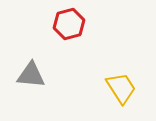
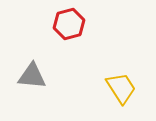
gray triangle: moved 1 px right, 1 px down
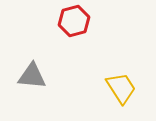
red hexagon: moved 5 px right, 3 px up
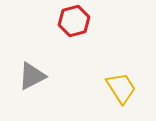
gray triangle: rotated 32 degrees counterclockwise
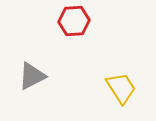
red hexagon: rotated 12 degrees clockwise
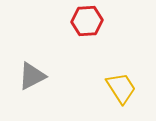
red hexagon: moved 13 px right
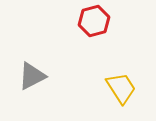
red hexagon: moved 7 px right; rotated 12 degrees counterclockwise
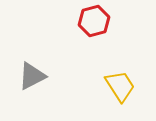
yellow trapezoid: moved 1 px left, 2 px up
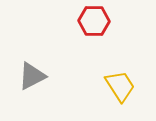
red hexagon: rotated 16 degrees clockwise
